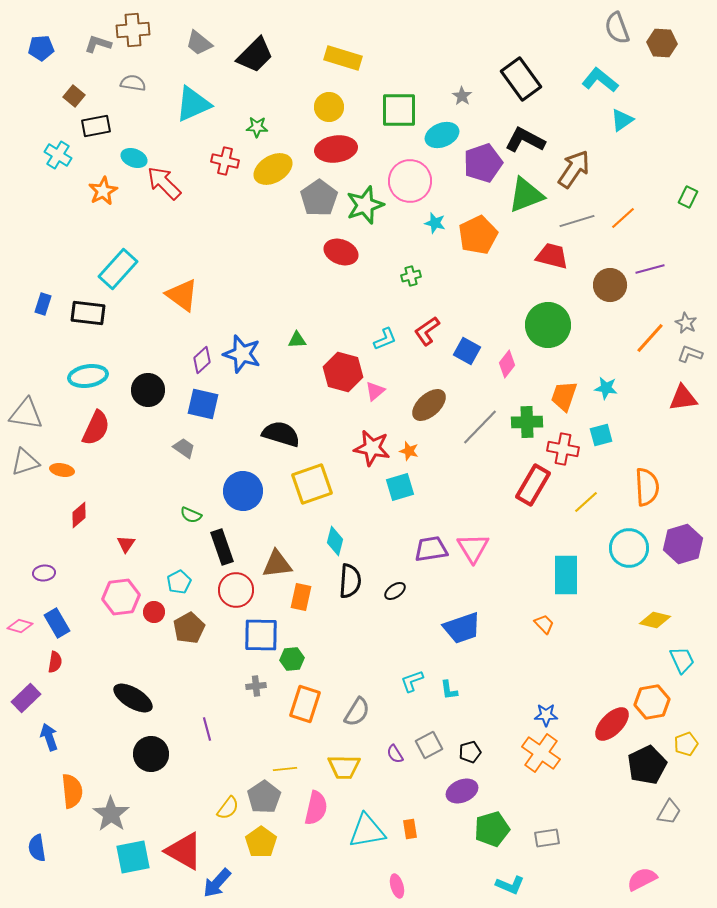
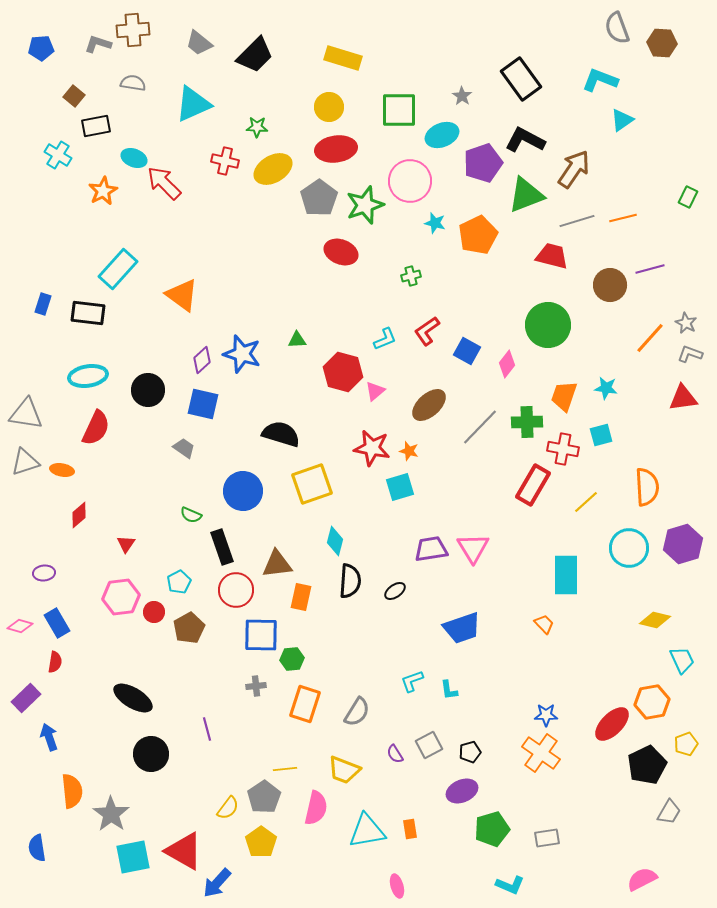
cyan L-shape at (600, 80): rotated 18 degrees counterclockwise
orange line at (623, 218): rotated 28 degrees clockwise
yellow trapezoid at (344, 767): moved 3 px down; rotated 20 degrees clockwise
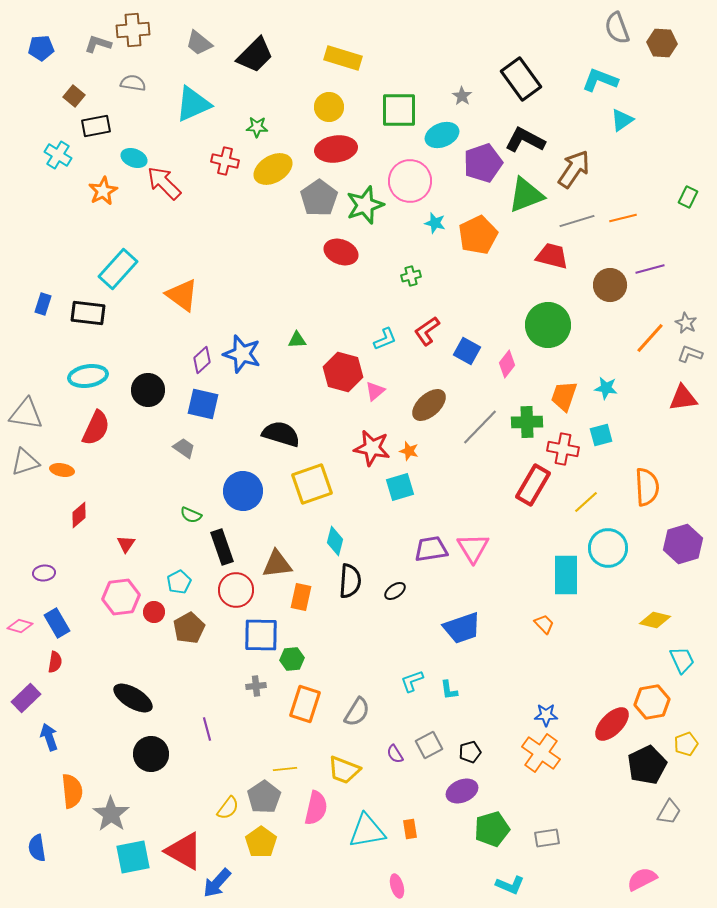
cyan circle at (629, 548): moved 21 px left
